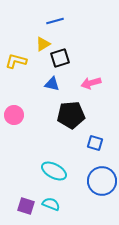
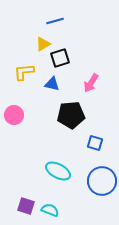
yellow L-shape: moved 8 px right, 11 px down; rotated 20 degrees counterclockwise
pink arrow: rotated 42 degrees counterclockwise
cyan ellipse: moved 4 px right
cyan semicircle: moved 1 px left, 6 px down
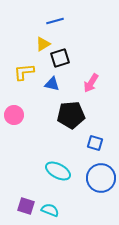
blue circle: moved 1 px left, 3 px up
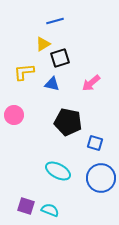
pink arrow: rotated 18 degrees clockwise
black pentagon: moved 3 px left, 7 px down; rotated 16 degrees clockwise
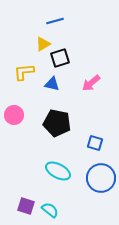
black pentagon: moved 11 px left, 1 px down
cyan semicircle: rotated 18 degrees clockwise
